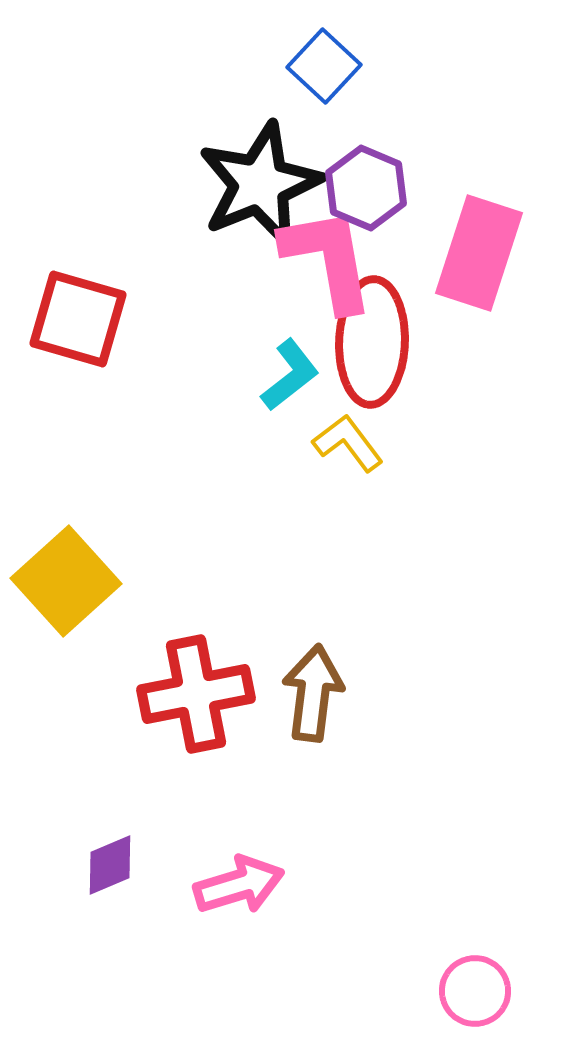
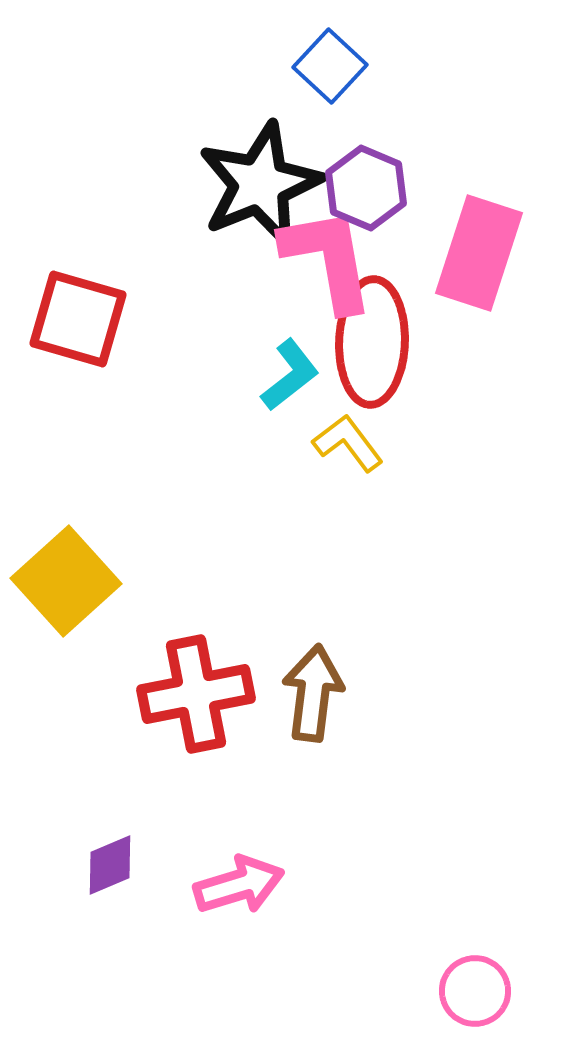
blue square: moved 6 px right
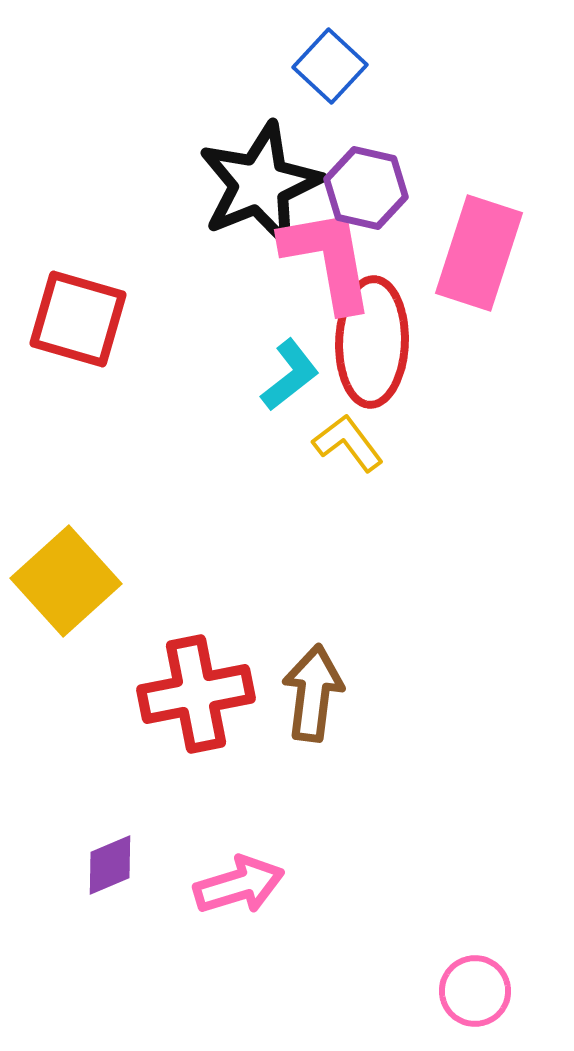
purple hexagon: rotated 10 degrees counterclockwise
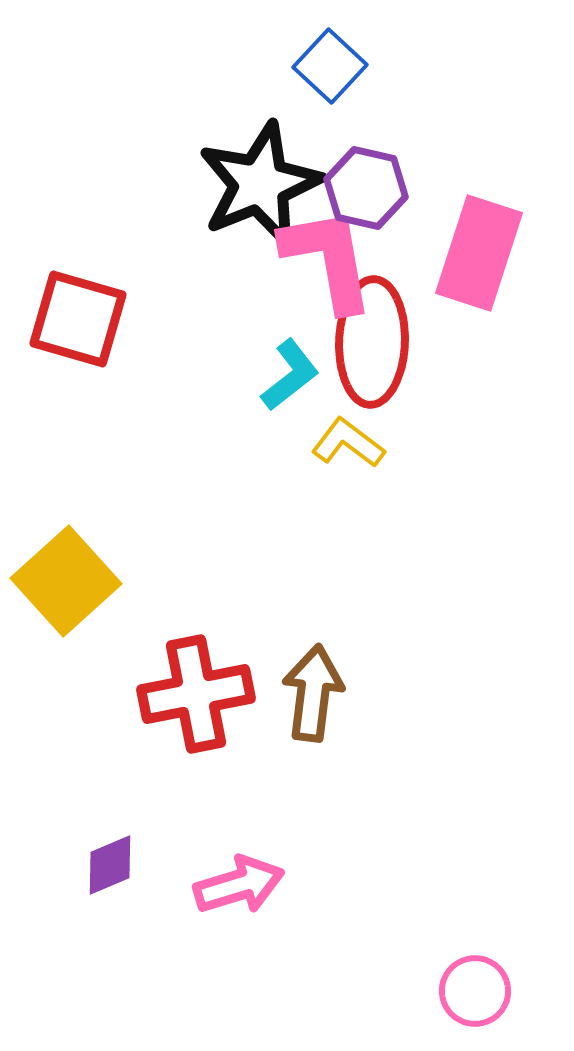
yellow L-shape: rotated 16 degrees counterclockwise
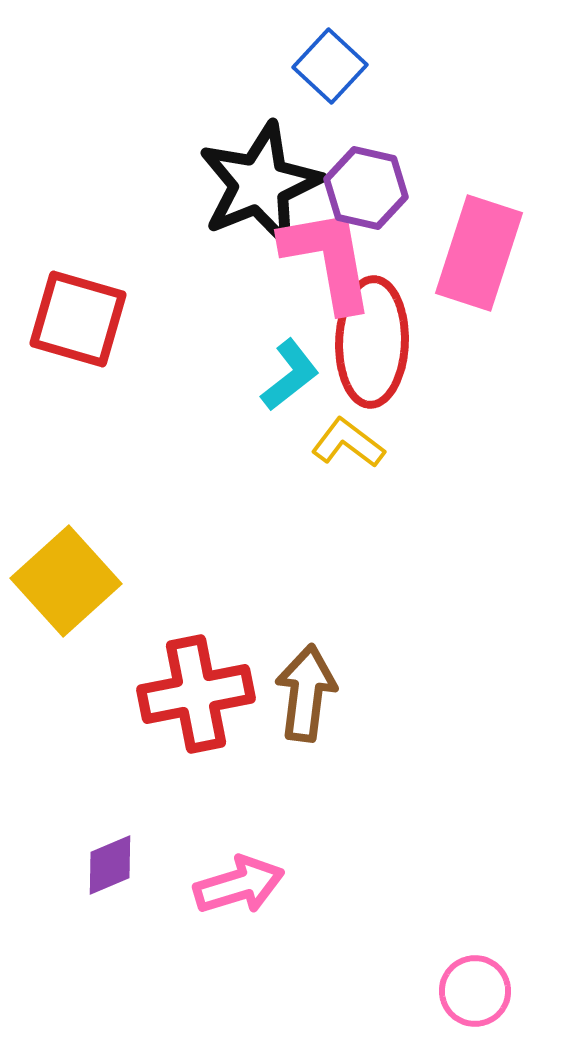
brown arrow: moved 7 px left
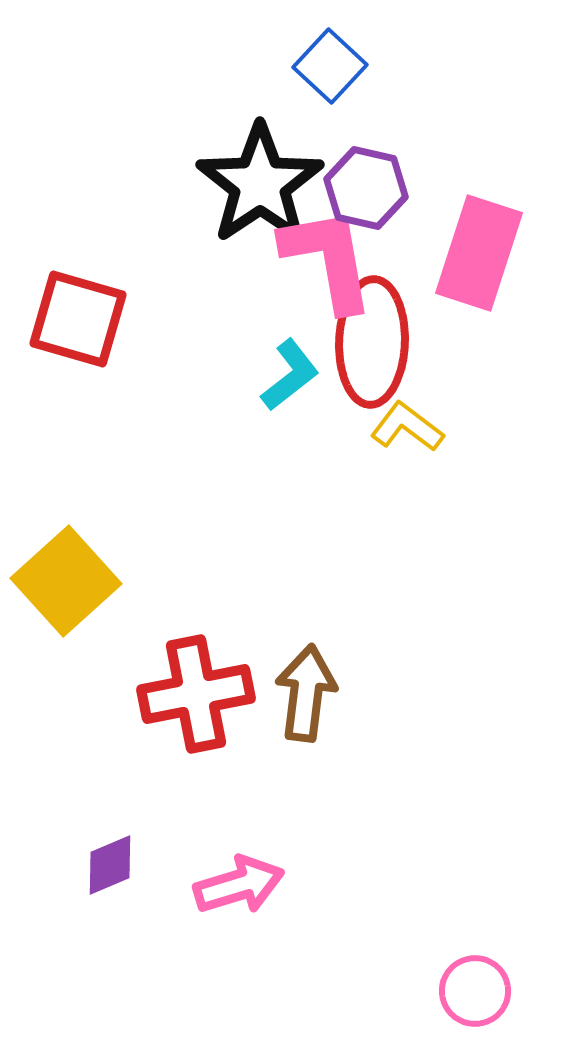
black star: rotated 12 degrees counterclockwise
yellow L-shape: moved 59 px right, 16 px up
